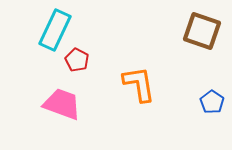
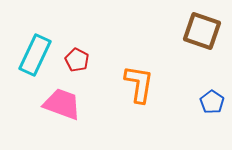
cyan rectangle: moved 20 px left, 25 px down
orange L-shape: rotated 18 degrees clockwise
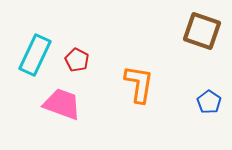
blue pentagon: moved 3 px left
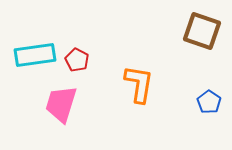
cyan rectangle: rotated 57 degrees clockwise
pink trapezoid: moved 1 px left; rotated 93 degrees counterclockwise
